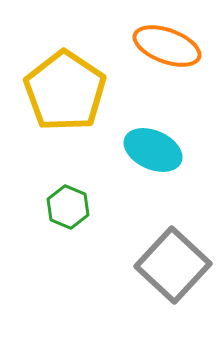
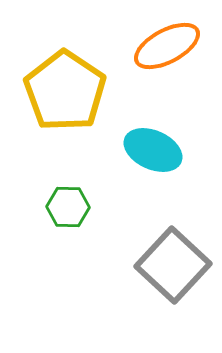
orange ellipse: rotated 48 degrees counterclockwise
green hexagon: rotated 21 degrees counterclockwise
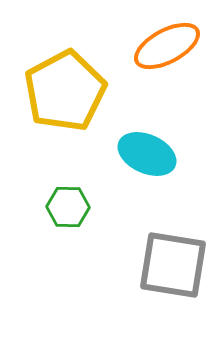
yellow pentagon: rotated 10 degrees clockwise
cyan ellipse: moved 6 px left, 4 px down
gray square: rotated 34 degrees counterclockwise
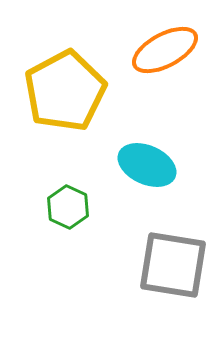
orange ellipse: moved 2 px left, 4 px down
cyan ellipse: moved 11 px down
green hexagon: rotated 24 degrees clockwise
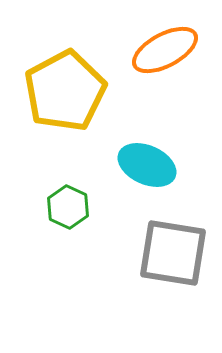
gray square: moved 12 px up
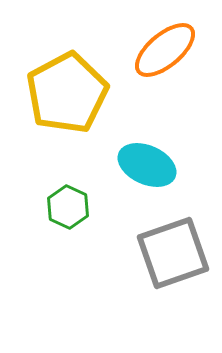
orange ellipse: rotated 12 degrees counterclockwise
yellow pentagon: moved 2 px right, 2 px down
gray square: rotated 28 degrees counterclockwise
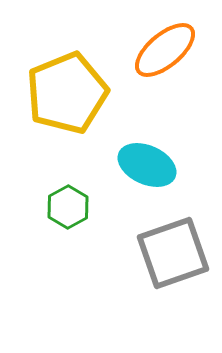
yellow pentagon: rotated 6 degrees clockwise
green hexagon: rotated 6 degrees clockwise
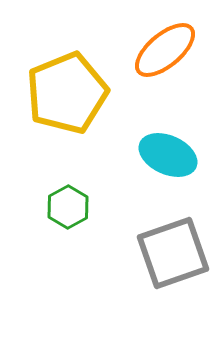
cyan ellipse: moved 21 px right, 10 px up
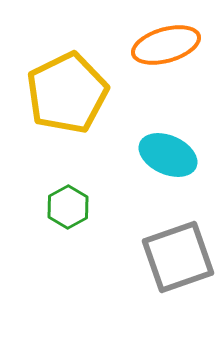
orange ellipse: moved 1 px right, 5 px up; rotated 24 degrees clockwise
yellow pentagon: rotated 4 degrees counterclockwise
gray square: moved 5 px right, 4 px down
